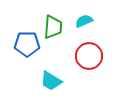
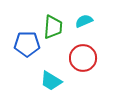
red circle: moved 6 px left, 2 px down
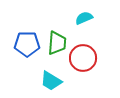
cyan semicircle: moved 3 px up
green trapezoid: moved 4 px right, 16 px down
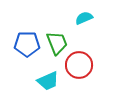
green trapezoid: rotated 25 degrees counterclockwise
red circle: moved 4 px left, 7 px down
cyan trapezoid: moved 3 px left; rotated 55 degrees counterclockwise
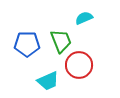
green trapezoid: moved 4 px right, 2 px up
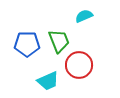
cyan semicircle: moved 2 px up
green trapezoid: moved 2 px left
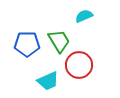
green trapezoid: rotated 10 degrees counterclockwise
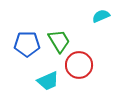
cyan semicircle: moved 17 px right
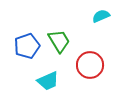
blue pentagon: moved 2 px down; rotated 20 degrees counterclockwise
red circle: moved 11 px right
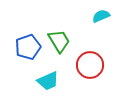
blue pentagon: moved 1 px right, 1 px down
